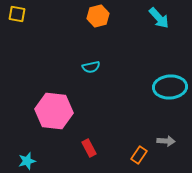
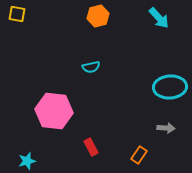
gray arrow: moved 13 px up
red rectangle: moved 2 px right, 1 px up
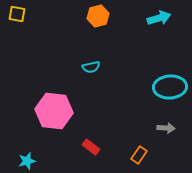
cyan arrow: rotated 65 degrees counterclockwise
red rectangle: rotated 24 degrees counterclockwise
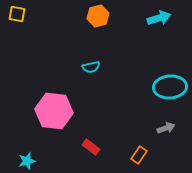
gray arrow: rotated 24 degrees counterclockwise
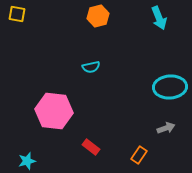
cyan arrow: rotated 85 degrees clockwise
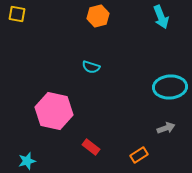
cyan arrow: moved 2 px right, 1 px up
cyan semicircle: rotated 30 degrees clockwise
pink hexagon: rotated 6 degrees clockwise
orange rectangle: rotated 24 degrees clockwise
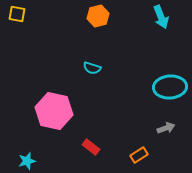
cyan semicircle: moved 1 px right, 1 px down
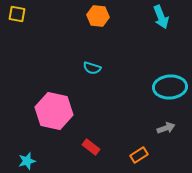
orange hexagon: rotated 20 degrees clockwise
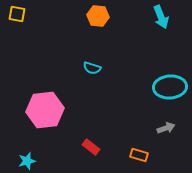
pink hexagon: moved 9 px left, 1 px up; rotated 18 degrees counterclockwise
orange rectangle: rotated 48 degrees clockwise
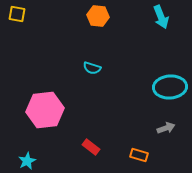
cyan star: rotated 12 degrees counterclockwise
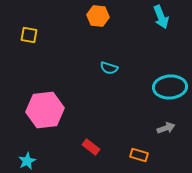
yellow square: moved 12 px right, 21 px down
cyan semicircle: moved 17 px right
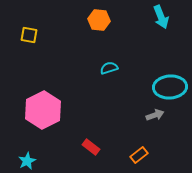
orange hexagon: moved 1 px right, 4 px down
cyan semicircle: rotated 144 degrees clockwise
pink hexagon: moved 2 px left; rotated 21 degrees counterclockwise
gray arrow: moved 11 px left, 13 px up
orange rectangle: rotated 54 degrees counterclockwise
